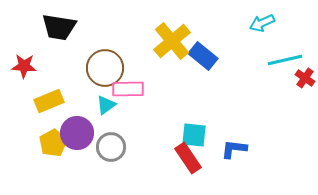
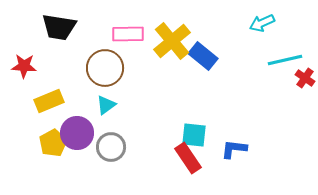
pink rectangle: moved 55 px up
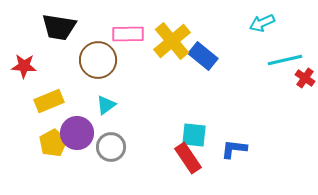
brown circle: moved 7 px left, 8 px up
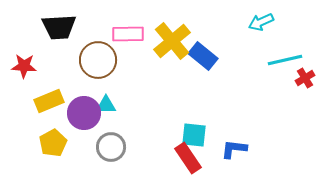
cyan arrow: moved 1 px left, 1 px up
black trapezoid: rotated 12 degrees counterclockwise
red cross: rotated 24 degrees clockwise
cyan triangle: rotated 35 degrees clockwise
purple circle: moved 7 px right, 20 px up
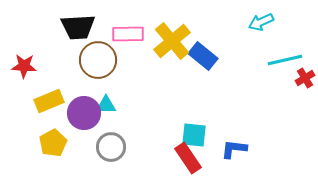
black trapezoid: moved 19 px right
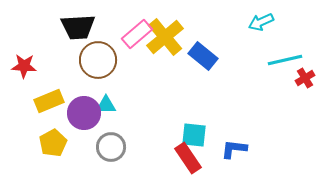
pink rectangle: moved 9 px right; rotated 40 degrees counterclockwise
yellow cross: moved 7 px left, 4 px up
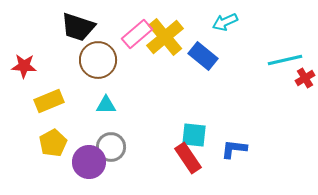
cyan arrow: moved 36 px left
black trapezoid: rotated 21 degrees clockwise
purple circle: moved 5 px right, 49 px down
